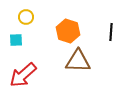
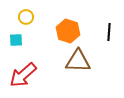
black line: moved 2 px left
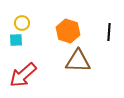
yellow circle: moved 4 px left, 6 px down
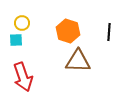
red arrow: moved 2 px down; rotated 68 degrees counterclockwise
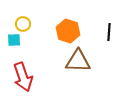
yellow circle: moved 1 px right, 1 px down
cyan square: moved 2 px left
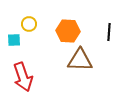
yellow circle: moved 6 px right
orange hexagon: rotated 15 degrees counterclockwise
brown triangle: moved 2 px right, 1 px up
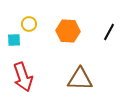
black line: rotated 24 degrees clockwise
brown triangle: moved 19 px down
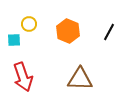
orange hexagon: rotated 20 degrees clockwise
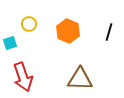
black line: rotated 12 degrees counterclockwise
cyan square: moved 4 px left, 3 px down; rotated 16 degrees counterclockwise
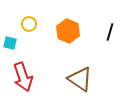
black line: moved 1 px right
cyan square: rotated 32 degrees clockwise
brown triangle: rotated 32 degrees clockwise
